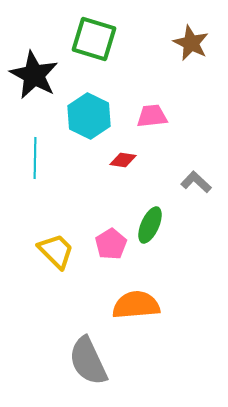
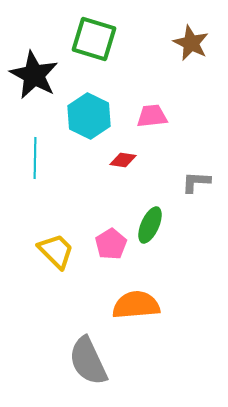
gray L-shape: rotated 40 degrees counterclockwise
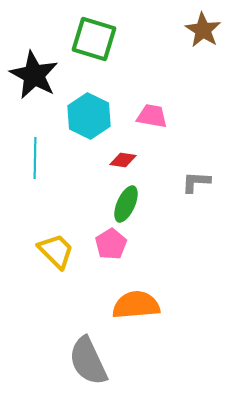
brown star: moved 12 px right, 13 px up; rotated 6 degrees clockwise
pink trapezoid: rotated 16 degrees clockwise
green ellipse: moved 24 px left, 21 px up
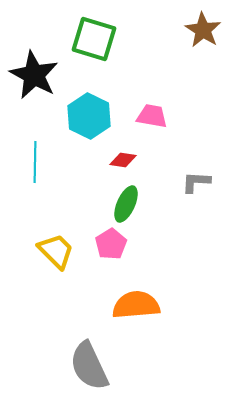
cyan line: moved 4 px down
gray semicircle: moved 1 px right, 5 px down
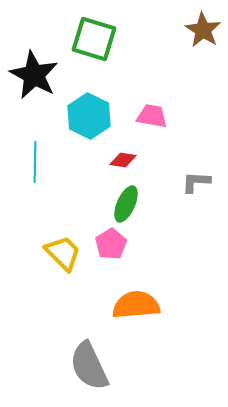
yellow trapezoid: moved 7 px right, 2 px down
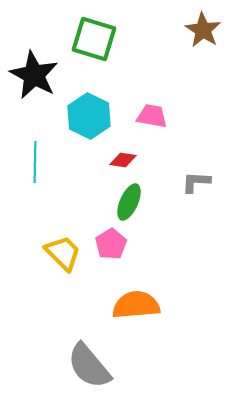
green ellipse: moved 3 px right, 2 px up
gray semicircle: rotated 15 degrees counterclockwise
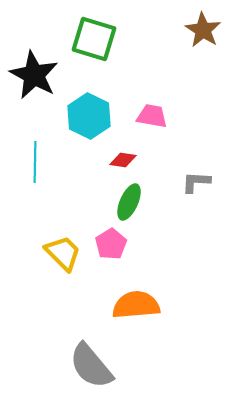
gray semicircle: moved 2 px right
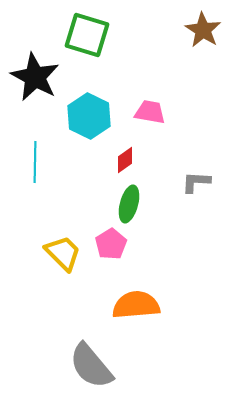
green square: moved 7 px left, 4 px up
black star: moved 1 px right, 2 px down
pink trapezoid: moved 2 px left, 4 px up
red diamond: moved 2 px right; rotated 44 degrees counterclockwise
green ellipse: moved 2 px down; rotated 9 degrees counterclockwise
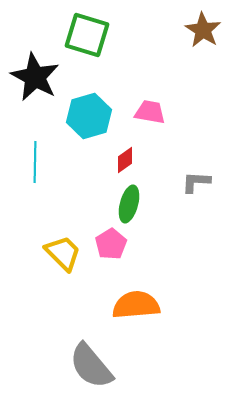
cyan hexagon: rotated 18 degrees clockwise
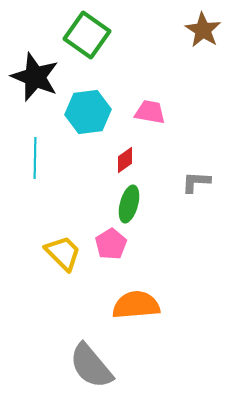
green square: rotated 18 degrees clockwise
black star: rotated 6 degrees counterclockwise
cyan hexagon: moved 1 px left, 4 px up; rotated 9 degrees clockwise
cyan line: moved 4 px up
